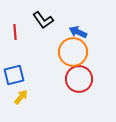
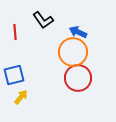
red circle: moved 1 px left, 1 px up
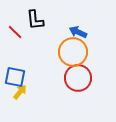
black L-shape: moved 8 px left; rotated 30 degrees clockwise
red line: rotated 42 degrees counterclockwise
blue square: moved 1 px right, 2 px down; rotated 25 degrees clockwise
yellow arrow: moved 1 px left, 5 px up
